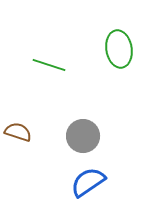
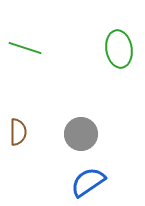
green line: moved 24 px left, 17 px up
brown semicircle: rotated 72 degrees clockwise
gray circle: moved 2 px left, 2 px up
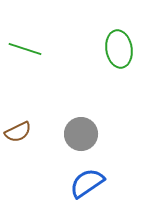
green line: moved 1 px down
brown semicircle: rotated 64 degrees clockwise
blue semicircle: moved 1 px left, 1 px down
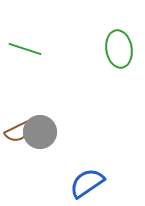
gray circle: moved 41 px left, 2 px up
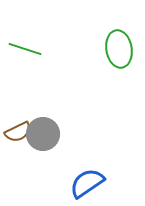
gray circle: moved 3 px right, 2 px down
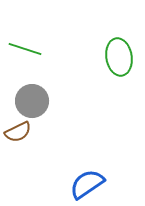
green ellipse: moved 8 px down
gray circle: moved 11 px left, 33 px up
blue semicircle: moved 1 px down
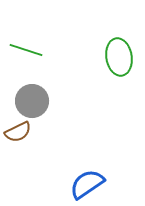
green line: moved 1 px right, 1 px down
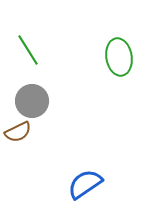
green line: moved 2 px right; rotated 40 degrees clockwise
blue semicircle: moved 2 px left
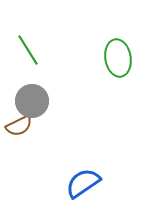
green ellipse: moved 1 px left, 1 px down
brown semicircle: moved 1 px right, 6 px up
blue semicircle: moved 2 px left, 1 px up
